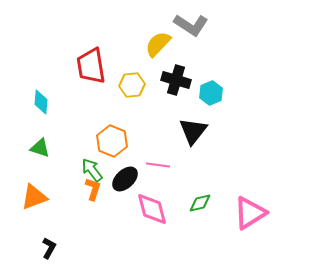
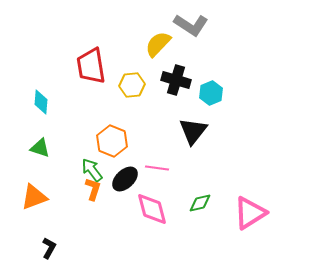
pink line: moved 1 px left, 3 px down
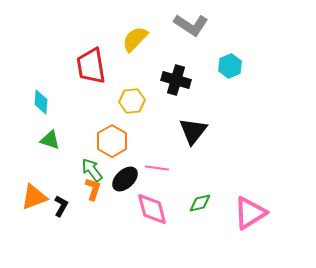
yellow semicircle: moved 23 px left, 5 px up
yellow hexagon: moved 16 px down
cyan hexagon: moved 19 px right, 27 px up
orange hexagon: rotated 8 degrees clockwise
green triangle: moved 10 px right, 8 px up
black L-shape: moved 12 px right, 42 px up
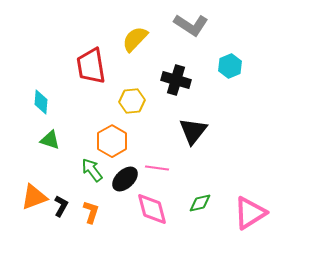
orange L-shape: moved 2 px left, 23 px down
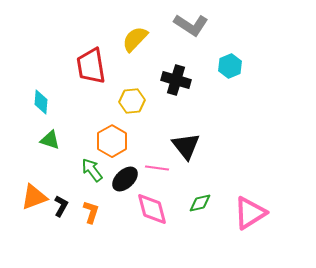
black triangle: moved 7 px left, 15 px down; rotated 16 degrees counterclockwise
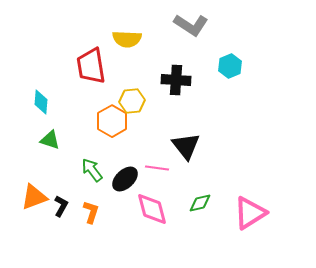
yellow semicircle: moved 8 px left; rotated 132 degrees counterclockwise
black cross: rotated 12 degrees counterclockwise
orange hexagon: moved 20 px up
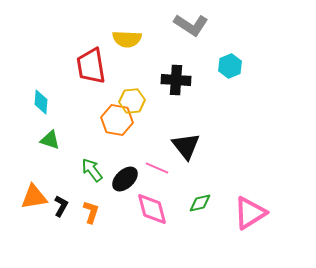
orange hexagon: moved 5 px right, 1 px up; rotated 20 degrees counterclockwise
pink line: rotated 15 degrees clockwise
orange triangle: rotated 12 degrees clockwise
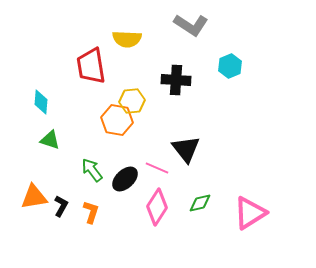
black triangle: moved 3 px down
pink diamond: moved 5 px right, 2 px up; rotated 48 degrees clockwise
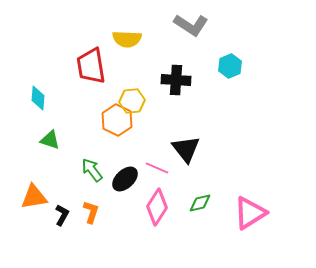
cyan diamond: moved 3 px left, 4 px up
orange hexagon: rotated 16 degrees clockwise
black L-shape: moved 1 px right, 9 px down
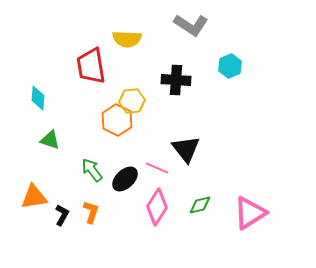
green diamond: moved 2 px down
